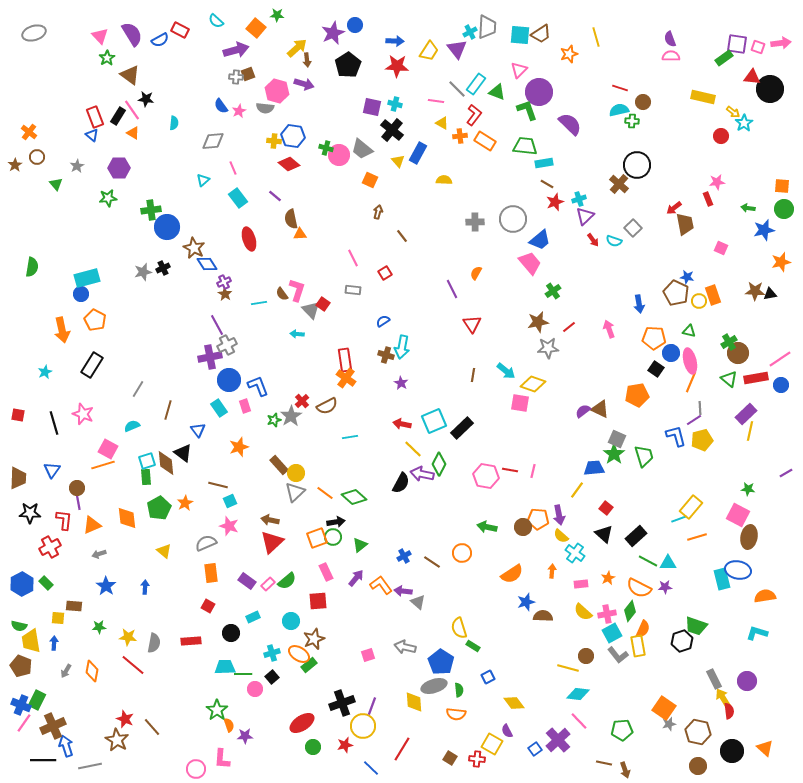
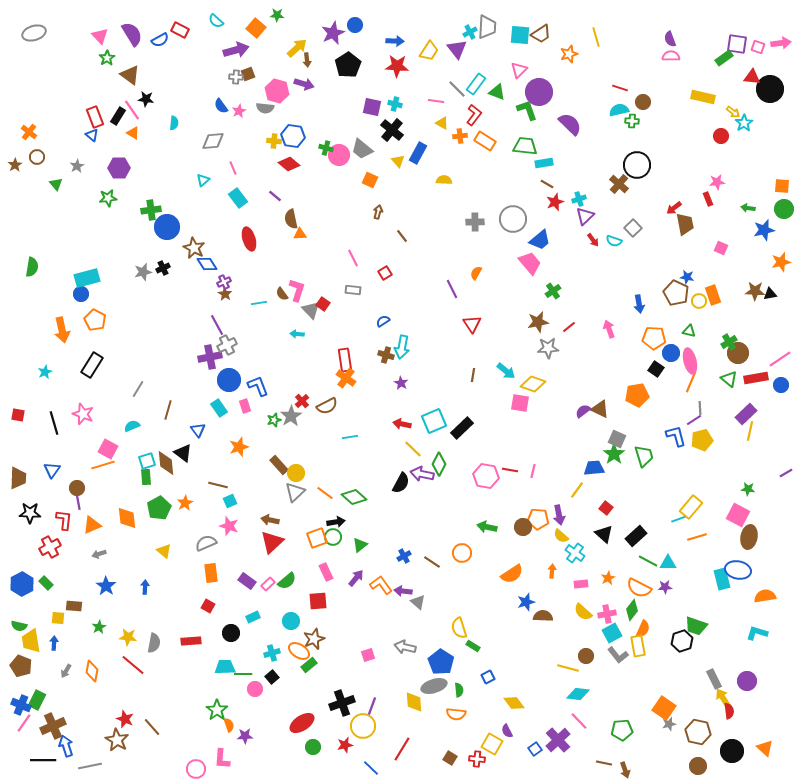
green diamond at (630, 611): moved 2 px right, 1 px up
green star at (99, 627): rotated 24 degrees counterclockwise
orange ellipse at (299, 654): moved 3 px up
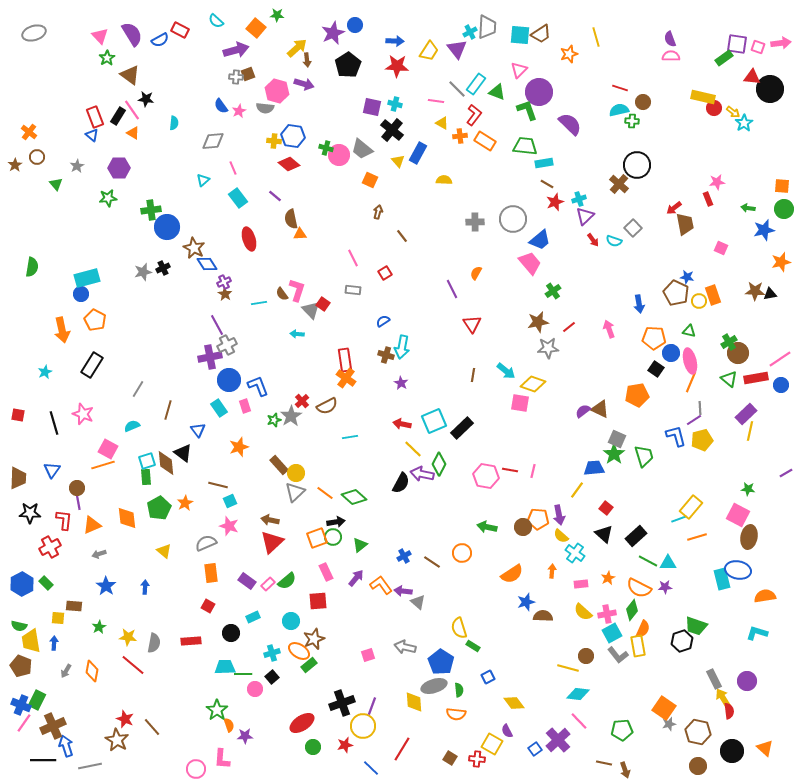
red circle at (721, 136): moved 7 px left, 28 px up
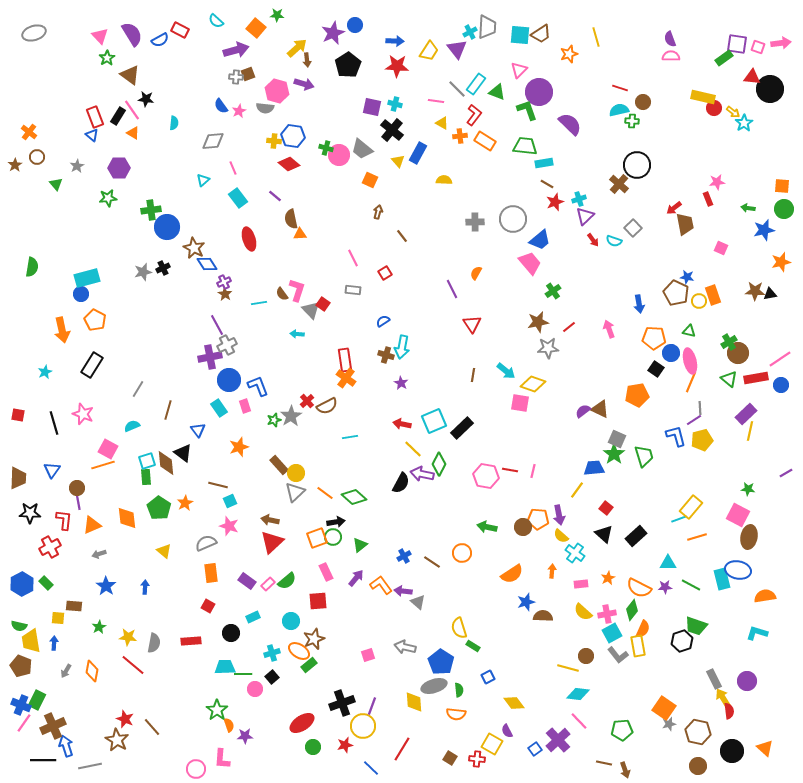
red cross at (302, 401): moved 5 px right
green pentagon at (159, 508): rotated 10 degrees counterclockwise
green line at (648, 561): moved 43 px right, 24 px down
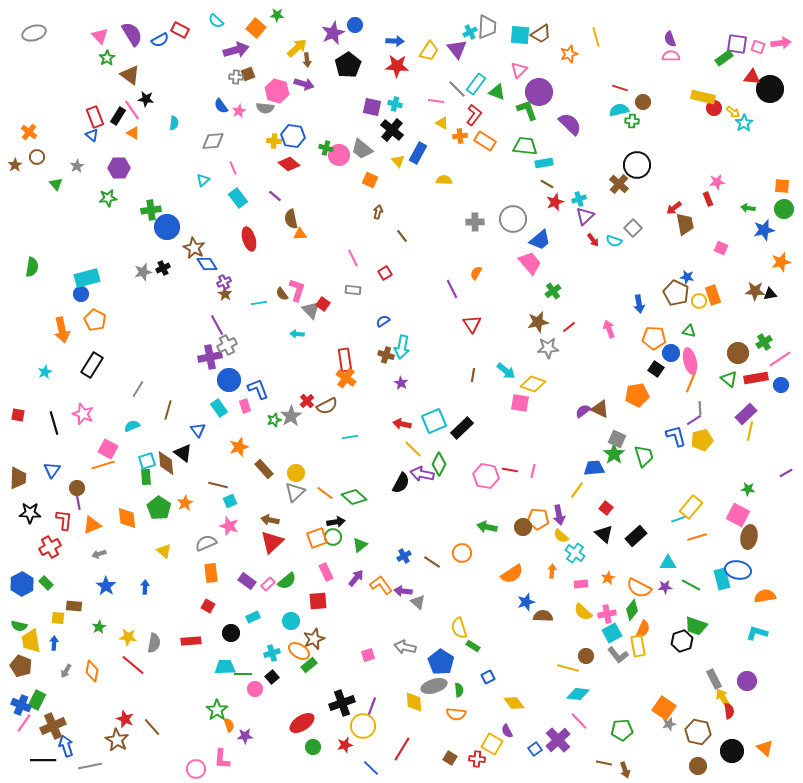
green cross at (729, 342): moved 35 px right
blue L-shape at (258, 386): moved 3 px down
brown rectangle at (279, 465): moved 15 px left, 4 px down
